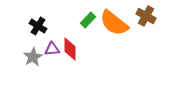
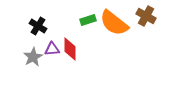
green rectangle: rotated 28 degrees clockwise
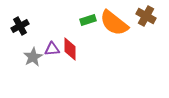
black cross: moved 18 px left; rotated 30 degrees clockwise
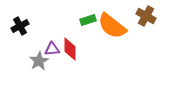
orange semicircle: moved 2 px left, 3 px down
gray star: moved 6 px right, 4 px down
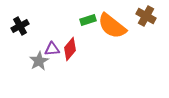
red diamond: rotated 40 degrees clockwise
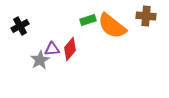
brown cross: rotated 24 degrees counterclockwise
gray star: moved 1 px right, 1 px up
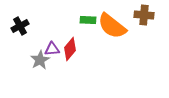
brown cross: moved 2 px left, 1 px up
green rectangle: rotated 21 degrees clockwise
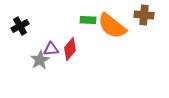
purple triangle: moved 1 px left
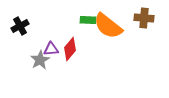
brown cross: moved 3 px down
orange semicircle: moved 4 px left
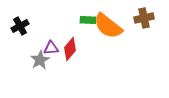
brown cross: rotated 18 degrees counterclockwise
purple triangle: moved 1 px up
